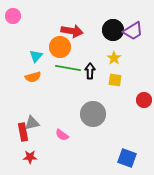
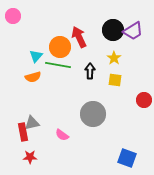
red arrow: moved 7 px right, 6 px down; rotated 125 degrees counterclockwise
green line: moved 10 px left, 3 px up
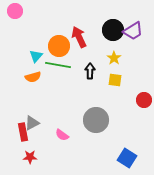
pink circle: moved 2 px right, 5 px up
orange circle: moved 1 px left, 1 px up
gray circle: moved 3 px right, 6 px down
gray triangle: rotated 14 degrees counterclockwise
blue square: rotated 12 degrees clockwise
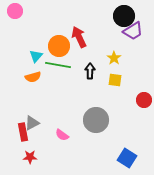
black circle: moved 11 px right, 14 px up
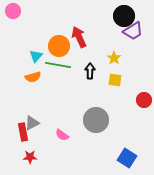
pink circle: moved 2 px left
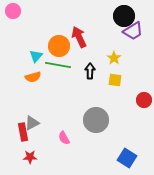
pink semicircle: moved 2 px right, 3 px down; rotated 24 degrees clockwise
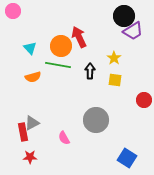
orange circle: moved 2 px right
cyan triangle: moved 6 px left, 8 px up; rotated 24 degrees counterclockwise
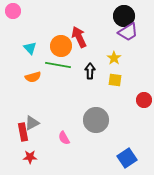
purple trapezoid: moved 5 px left, 1 px down
blue square: rotated 24 degrees clockwise
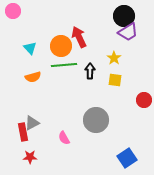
green line: moved 6 px right; rotated 15 degrees counterclockwise
